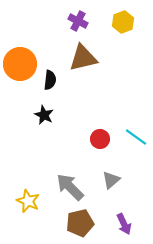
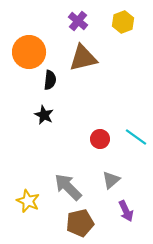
purple cross: rotated 12 degrees clockwise
orange circle: moved 9 px right, 12 px up
gray arrow: moved 2 px left
purple arrow: moved 2 px right, 13 px up
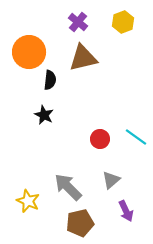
purple cross: moved 1 px down
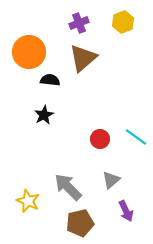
purple cross: moved 1 px right, 1 px down; rotated 30 degrees clockwise
brown triangle: rotated 28 degrees counterclockwise
black semicircle: rotated 90 degrees counterclockwise
black star: rotated 18 degrees clockwise
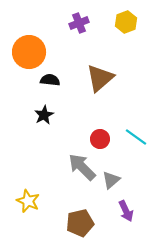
yellow hexagon: moved 3 px right
brown triangle: moved 17 px right, 20 px down
gray arrow: moved 14 px right, 20 px up
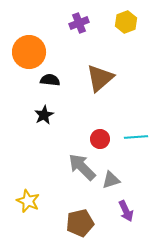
cyan line: rotated 40 degrees counterclockwise
gray triangle: rotated 24 degrees clockwise
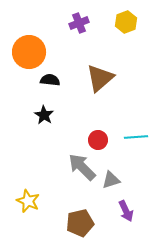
black star: rotated 12 degrees counterclockwise
red circle: moved 2 px left, 1 px down
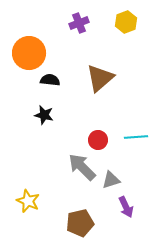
orange circle: moved 1 px down
black star: rotated 18 degrees counterclockwise
purple arrow: moved 4 px up
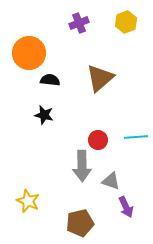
gray arrow: moved 1 px up; rotated 136 degrees counterclockwise
gray triangle: moved 1 px down; rotated 36 degrees clockwise
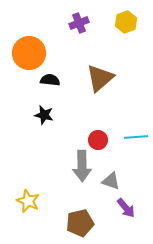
purple arrow: moved 1 px down; rotated 15 degrees counterclockwise
